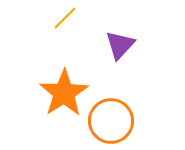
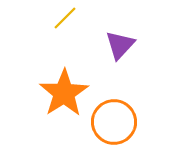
orange circle: moved 3 px right, 1 px down
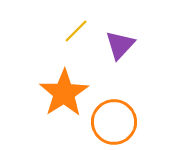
yellow line: moved 11 px right, 13 px down
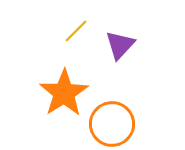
orange circle: moved 2 px left, 2 px down
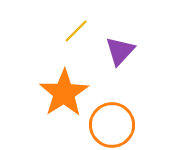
purple triangle: moved 6 px down
orange circle: moved 1 px down
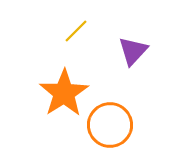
purple triangle: moved 13 px right
orange circle: moved 2 px left
